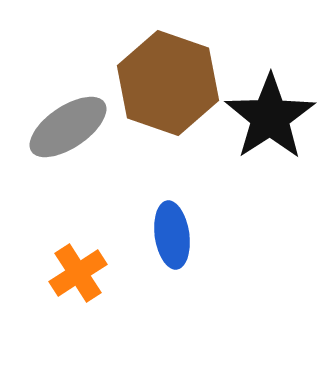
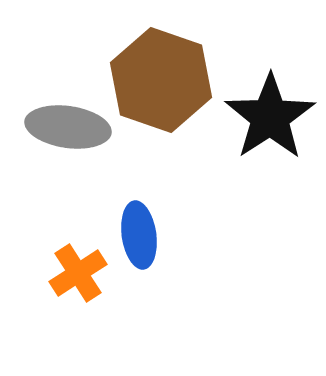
brown hexagon: moved 7 px left, 3 px up
gray ellipse: rotated 42 degrees clockwise
blue ellipse: moved 33 px left
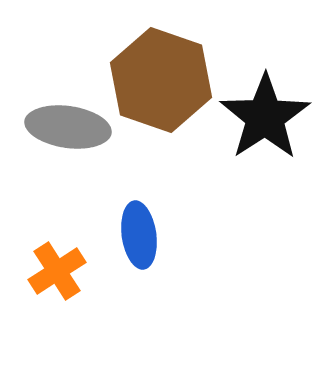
black star: moved 5 px left
orange cross: moved 21 px left, 2 px up
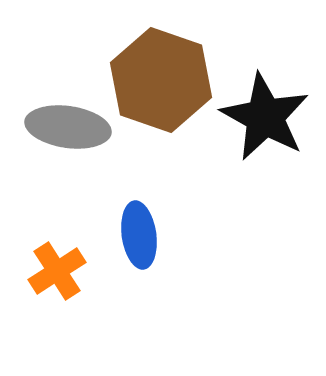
black star: rotated 10 degrees counterclockwise
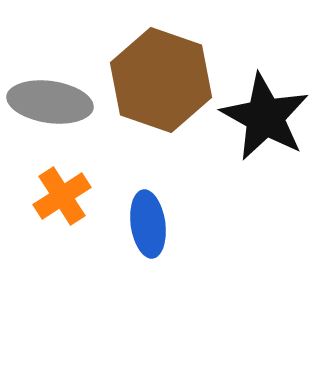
gray ellipse: moved 18 px left, 25 px up
blue ellipse: moved 9 px right, 11 px up
orange cross: moved 5 px right, 75 px up
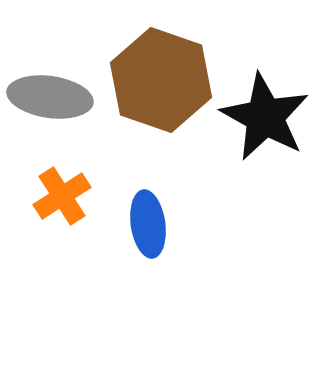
gray ellipse: moved 5 px up
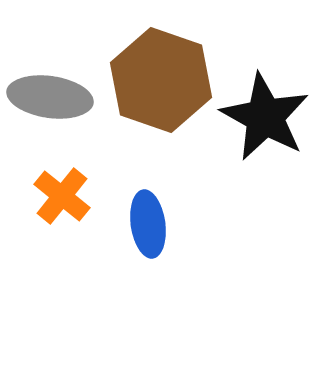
orange cross: rotated 18 degrees counterclockwise
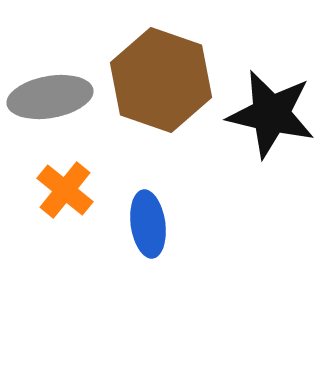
gray ellipse: rotated 18 degrees counterclockwise
black star: moved 6 px right, 3 px up; rotated 16 degrees counterclockwise
orange cross: moved 3 px right, 6 px up
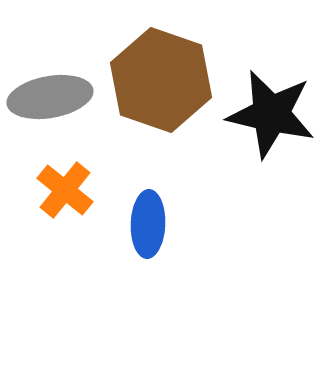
blue ellipse: rotated 10 degrees clockwise
